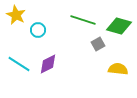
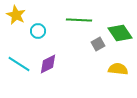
green line: moved 4 px left; rotated 15 degrees counterclockwise
green diamond: moved 1 px right, 7 px down; rotated 40 degrees clockwise
cyan circle: moved 1 px down
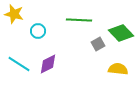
yellow star: moved 2 px left, 1 px up; rotated 12 degrees counterclockwise
green diamond: moved 1 px right; rotated 10 degrees counterclockwise
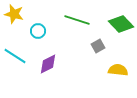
green line: moved 2 px left; rotated 15 degrees clockwise
green diamond: moved 9 px up
gray square: moved 2 px down
cyan line: moved 4 px left, 8 px up
yellow semicircle: moved 1 px down
